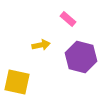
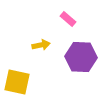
purple hexagon: rotated 12 degrees counterclockwise
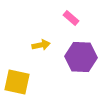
pink rectangle: moved 3 px right, 1 px up
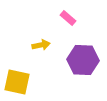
pink rectangle: moved 3 px left
purple hexagon: moved 2 px right, 3 px down
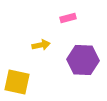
pink rectangle: rotated 56 degrees counterclockwise
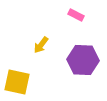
pink rectangle: moved 8 px right, 3 px up; rotated 42 degrees clockwise
yellow arrow: rotated 138 degrees clockwise
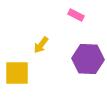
purple hexagon: moved 5 px right, 1 px up
yellow square: moved 9 px up; rotated 12 degrees counterclockwise
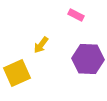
yellow square: rotated 24 degrees counterclockwise
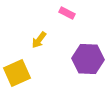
pink rectangle: moved 9 px left, 2 px up
yellow arrow: moved 2 px left, 5 px up
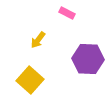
yellow arrow: moved 1 px left
yellow square: moved 13 px right, 7 px down; rotated 24 degrees counterclockwise
